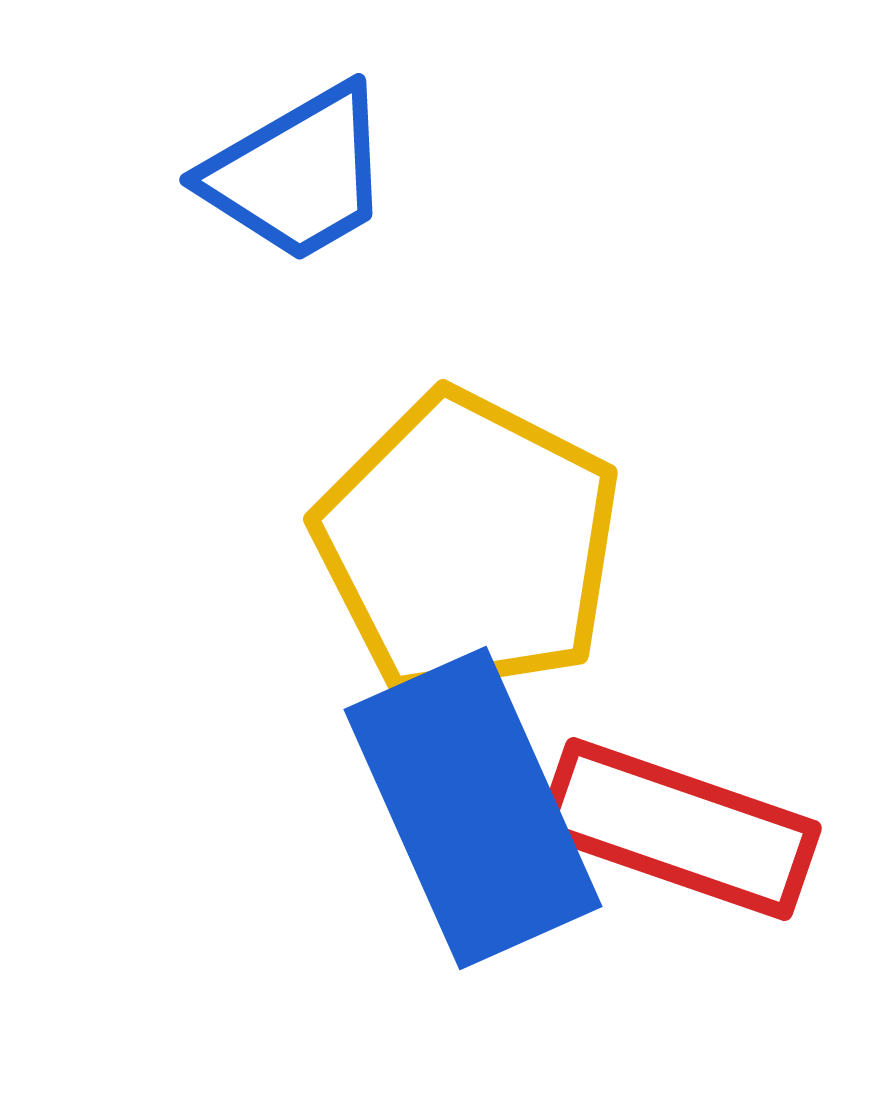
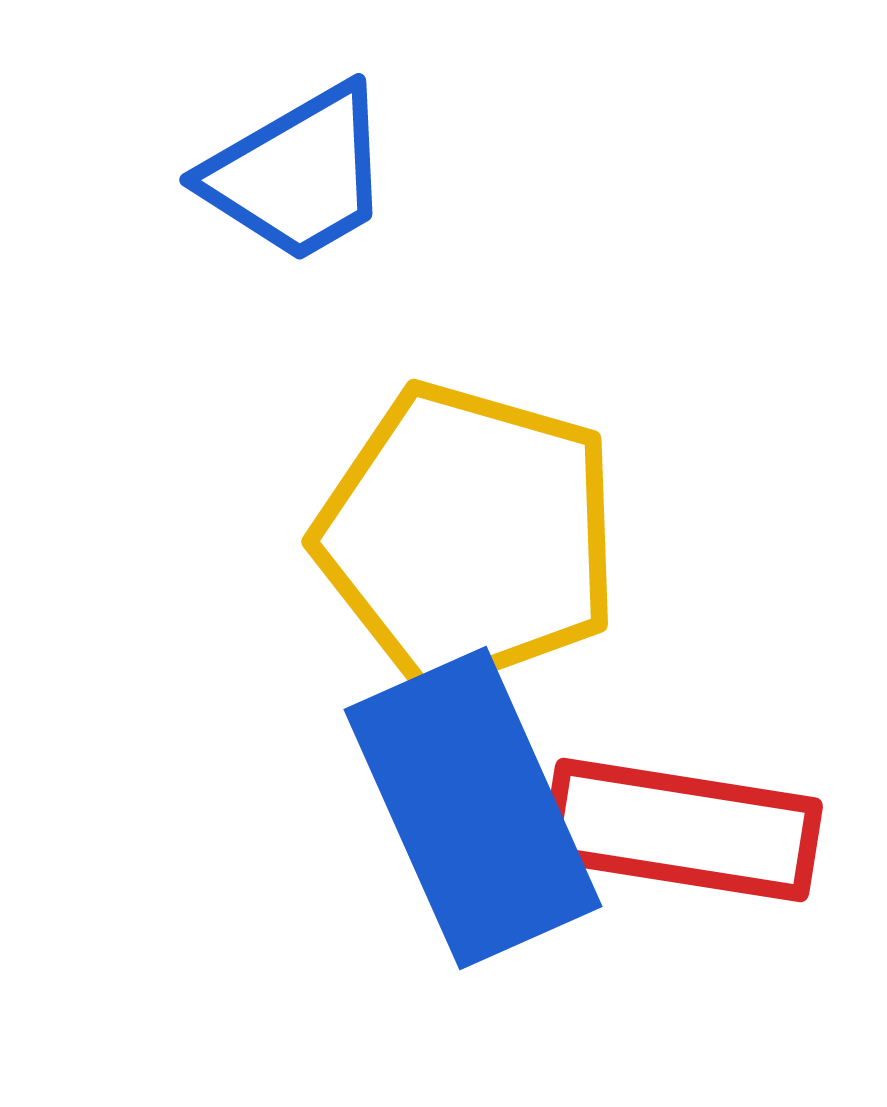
yellow pentagon: moved 8 px up; rotated 11 degrees counterclockwise
red rectangle: moved 3 px right, 1 px down; rotated 10 degrees counterclockwise
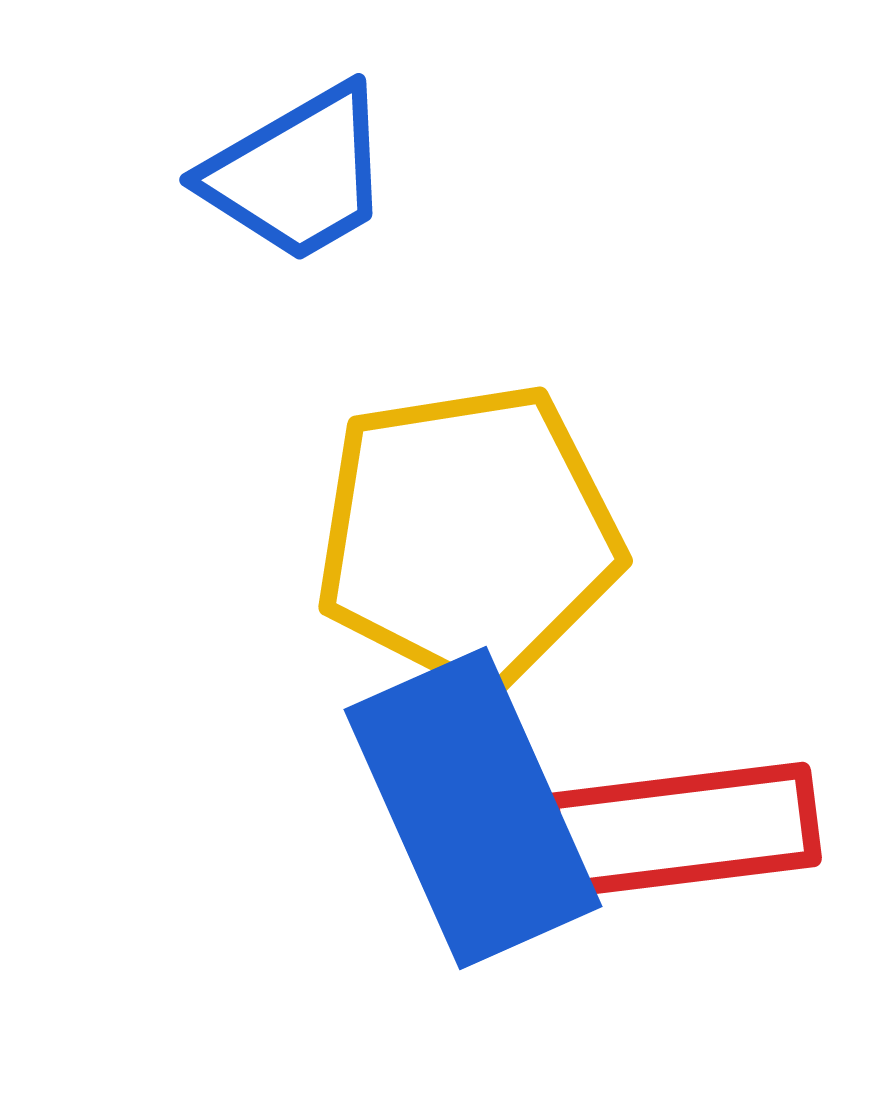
yellow pentagon: rotated 25 degrees counterclockwise
red rectangle: rotated 16 degrees counterclockwise
